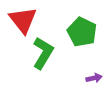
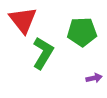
green pentagon: rotated 28 degrees counterclockwise
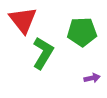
purple arrow: moved 2 px left
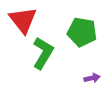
green pentagon: rotated 12 degrees clockwise
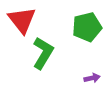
red triangle: moved 1 px left
green pentagon: moved 5 px right, 5 px up; rotated 24 degrees counterclockwise
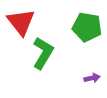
red triangle: moved 1 px left, 2 px down
green pentagon: rotated 24 degrees clockwise
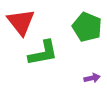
green pentagon: rotated 12 degrees clockwise
green L-shape: rotated 48 degrees clockwise
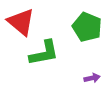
red triangle: rotated 12 degrees counterclockwise
green L-shape: moved 1 px right
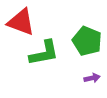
red triangle: rotated 20 degrees counterclockwise
green pentagon: moved 14 px down
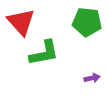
red triangle: rotated 28 degrees clockwise
green pentagon: moved 19 px up; rotated 16 degrees counterclockwise
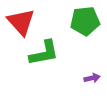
green pentagon: moved 2 px left, 1 px up; rotated 12 degrees counterclockwise
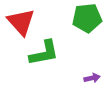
green pentagon: moved 2 px right, 3 px up
